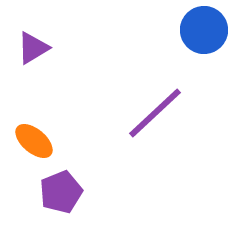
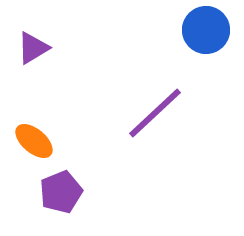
blue circle: moved 2 px right
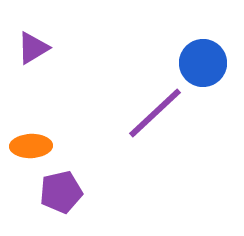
blue circle: moved 3 px left, 33 px down
orange ellipse: moved 3 px left, 5 px down; rotated 42 degrees counterclockwise
purple pentagon: rotated 9 degrees clockwise
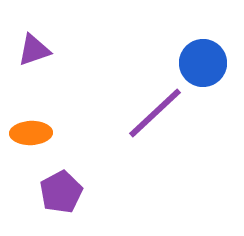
purple triangle: moved 1 px right, 2 px down; rotated 12 degrees clockwise
orange ellipse: moved 13 px up
purple pentagon: rotated 15 degrees counterclockwise
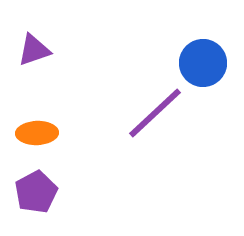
orange ellipse: moved 6 px right
purple pentagon: moved 25 px left
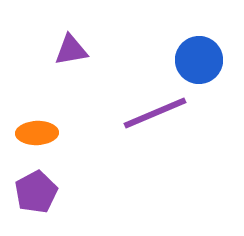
purple triangle: moved 37 px right; rotated 9 degrees clockwise
blue circle: moved 4 px left, 3 px up
purple line: rotated 20 degrees clockwise
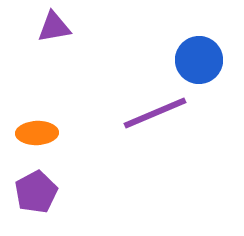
purple triangle: moved 17 px left, 23 px up
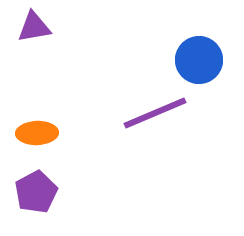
purple triangle: moved 20 px left
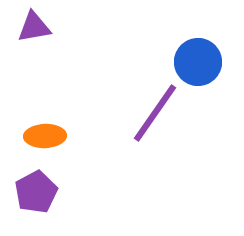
blue circle: moved 1 px left, 2 px down
purple line: rotated 32 degrees counterclockwise
orange ellipse: moved 8 px right, 3 px down
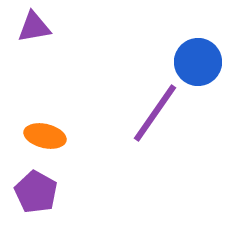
orange ellipse: rotated 15 degrees clockwise
purple pentagon: rotated 15 degrees counterclockwise
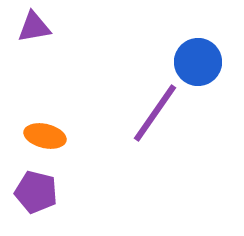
purple pentagon: rotated 15 degrees counterclockwise
